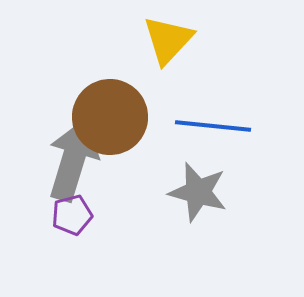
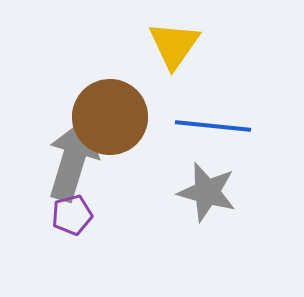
yellow triangle: moved 6 px right, 5 px down; rotated 8 degrees counterclockwise
gray star: moved 9 px right
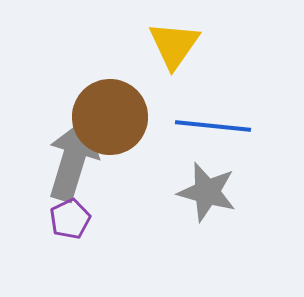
purple pentagon: moved 2 px left, 4 px down; rotated 12 degrees counterclockwise
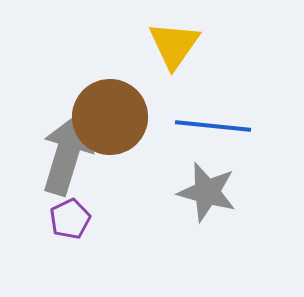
gray arrow: moved 6 px left, 6 px up
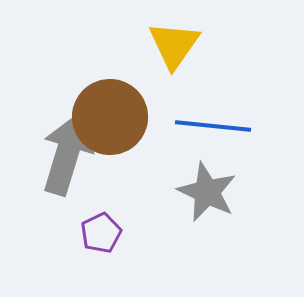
gray star: rotated 10 degrees clockwise
purple pentagon: moved 31 px right, 14 px down
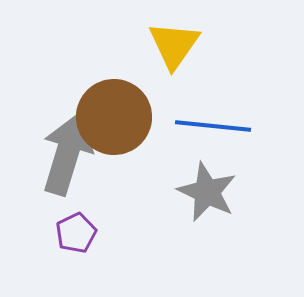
brown circle: moved 4 px right
purple pentagon: moved 25 px left
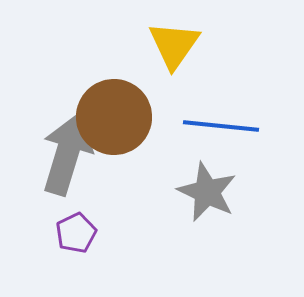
blue line: moved 8 px right
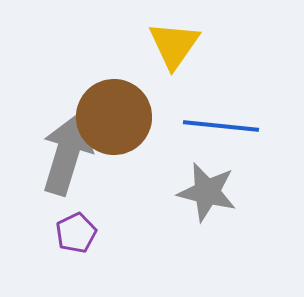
gray star: rotated 12 degrees counterclockwise
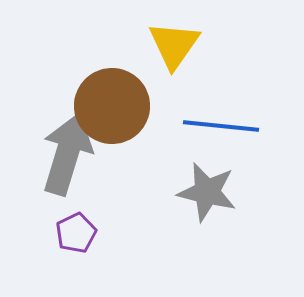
brown circle: moved 2 px left, 11 px up
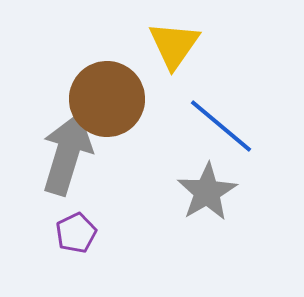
brown circle: moved 5 px left, 7 px up
blue line: rotated 34 degrees clockwise
gray star: rotated 28 degrees clockwise
